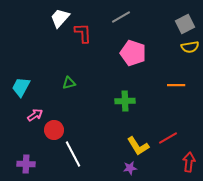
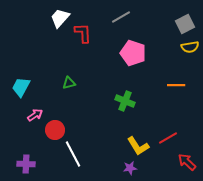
green cross: rotated 24 degrees clockwise
red circle: moved 1 px right
red arrow: moved 2 px left; rotated 54 degrees counterclockwise
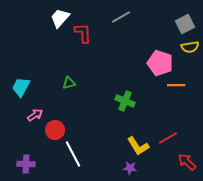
pink pentagon: moved 27 px right, 10 px down
purple star: rotated 16 degrees clockwise
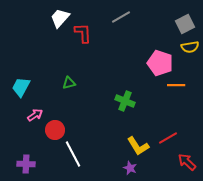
purple star: rotated 16 degrees clockwise
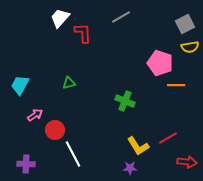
cyan trapezoid: moved 1 px left, 2 px up
red arrow: rotated 144 degrees clockwise
purple star: rotated 24 degrees counterclockwise
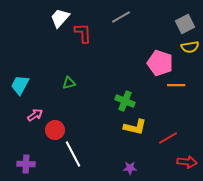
yellow L-shape: moved 3 px left, 19 px up; rotated 45 degrees counterclockwise
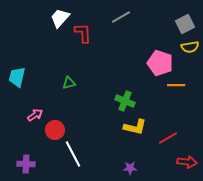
cyan trapezoid: moved 3 px left, 8 px up; rotated 15 degrees counterclockwise
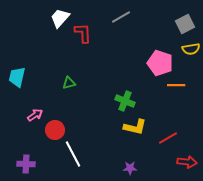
yellow semicircle: moved 1 px right, 2 px down
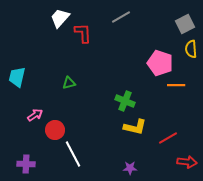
yellow semicircle: rotated 96 degrees clockwise
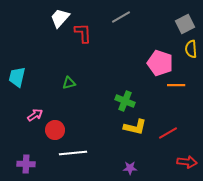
red line: moved 5 px up
white line: moved 1 px up; rotated 68 degrees counterclockwise
